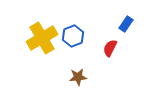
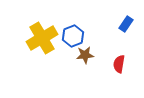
red semicircle: moved 9 px right, 16 px down; rotated 18 degrees counterclockwise
brown star: moved 7 px right, 22 px up
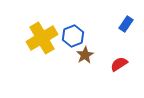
brown star: rotated 24 degrees counterclockwise
red semicircle: rotated 48 degrees clockwise
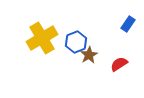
blue rectangle: moved 2 px right
blue hexagon: moved 3 px right, 6 px down
brown star: moved 4 px right
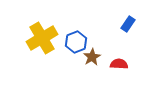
brown star: moved 3 px right, 2 px down
red semicircle: rotated 36 degrees clockwise
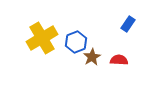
red semicircle: moved 4 px up
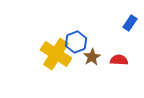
blue rectangle: moved 2 px right, 1 px up
yellow cross: moved 14 px right, 16 px down; rotated 28 degrees counterclockwise
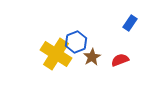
red semicircle: moved 1 px right; rotated 24 degrees counterclockwise
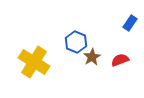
blue hexagon: rotated 15 degrees counterclockwise
yellow cross: moved 22 px left, 8 px down
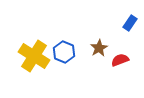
blue hexagon: moved 12 px left, 10 px down
brown star: moved 7 px right, 9 px up
yellow cross: moved 6 px up
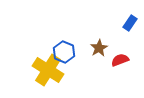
yellow cross: moved 14 px right, 14 px down
